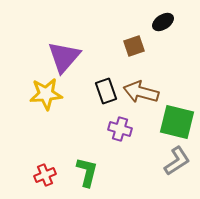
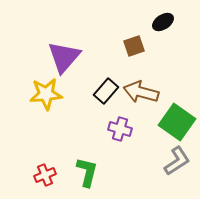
black rectangle: rotated 60 degrees clockwise
green square: rotated 21 degrees clockwise
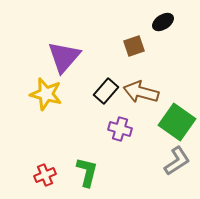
yellow star: rotated 20 degrees clockwise
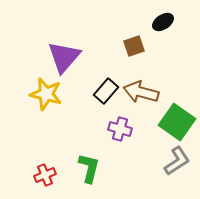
green L-shape: moved 2 px right, 4 px up
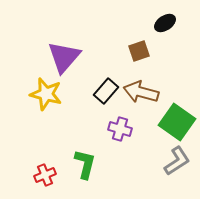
black ellipse: moved 2 px right, 1 px down
brown square: moved 5 px right, 5 px down
green L-shape: moved 4 px left, 4 px up
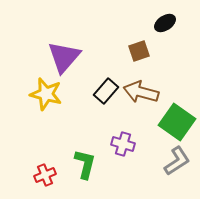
purple cross: moved 3 px right, 15 px down
